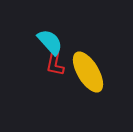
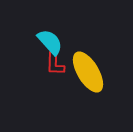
red L-shape: rotated 10 degrees counterclockwise
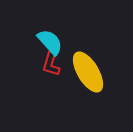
red L-shape: moved 4 px left; rotated 15 degrees clockwise
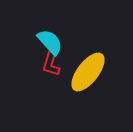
yellow ellipse: rotated 69 degrees clockwise
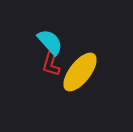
yellow ellipse: moved 8 px left
